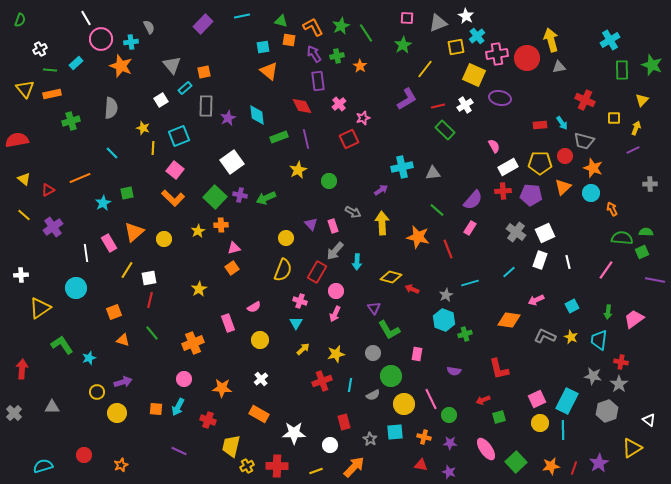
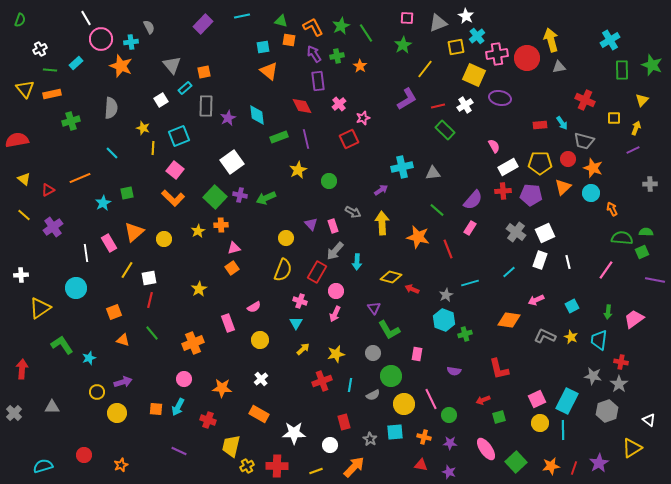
red circle at (565, 156): moved 3 px right, 3 px down
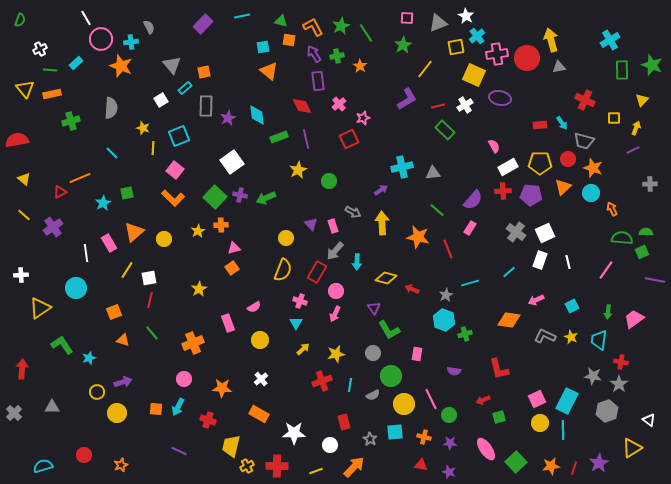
red triangle at (48, 190): moved 12 px right, 2 px down
yellow diamond at (391, 277): moved 5 px left, 1 px down
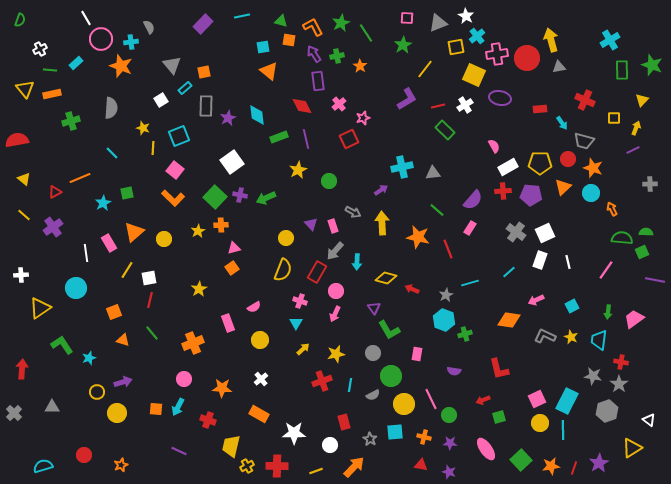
green star at (341, 26): moved 3 px up
red rectangle at (540, 125): moved 16 px up
red triangle at (60, 192): moved 5 px left
green square at (516, 462): moved 5 px right, 2 px up
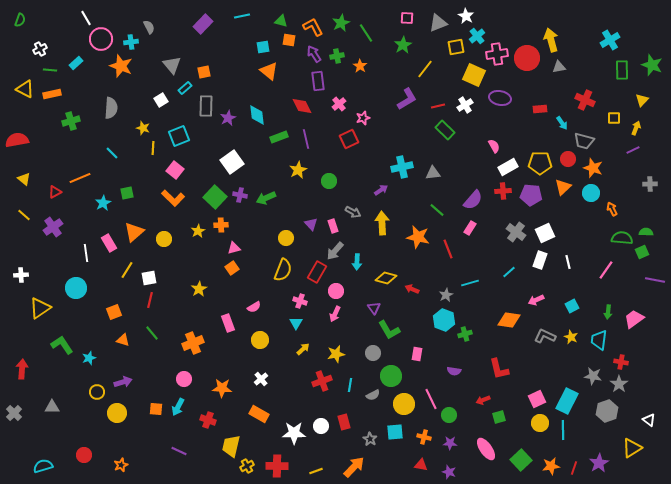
yellow triangle at (25, 89): rotated 24 degrees counterclockwise
white circle at (330, 445): moved 9 px left, 19 px up
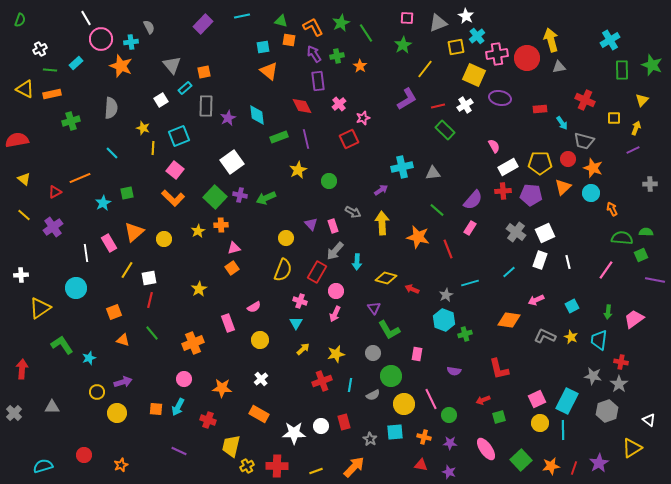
green square at (642, 252): moved 1 px left, 3 px down
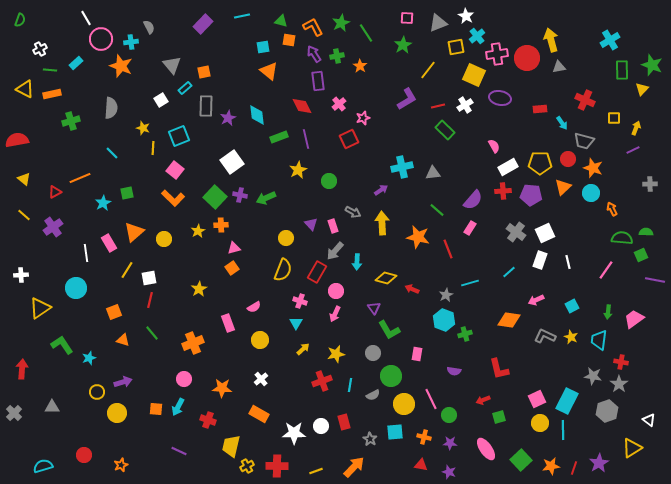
yellow line at (425, 69): moved 3 px right, 1 px down
yellow triangle at (642, 100): moved 11 px up
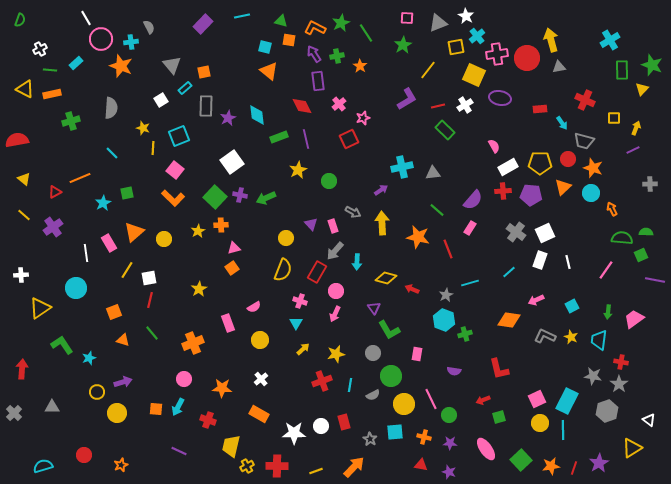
orange L-shape at (313, 27): moved 2 px right, 1 px down; rotated 35 degrees counterclockwise
cyan square at (263, 47): moved 2 px right; rotated 24 degrees clockwise
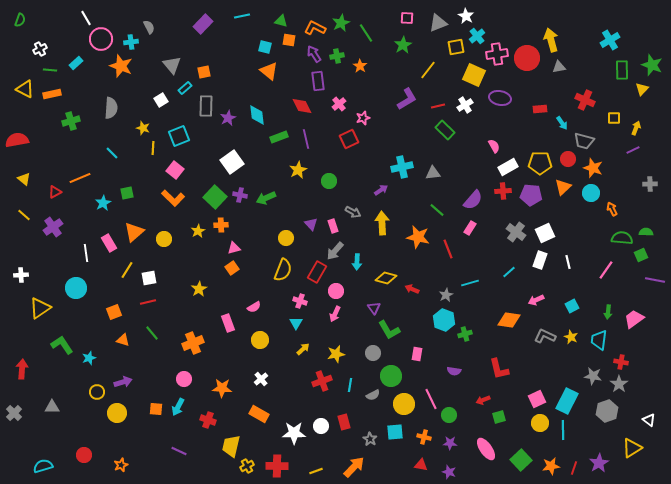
red line at (150, 300): moved 2 px left, 2 px down; rotated 63 degrees clockwise
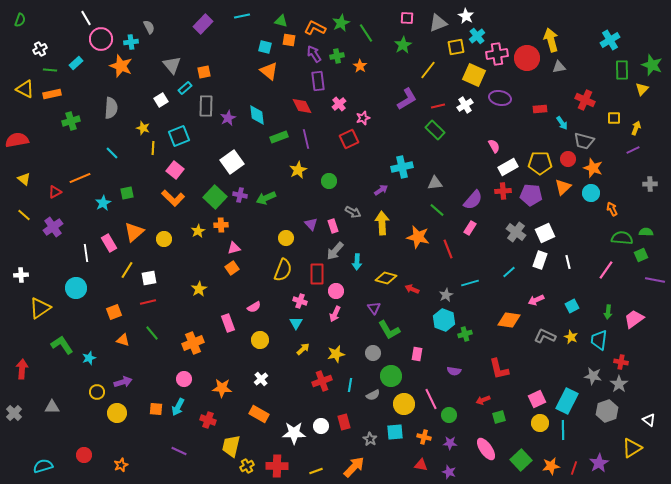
green rectangle at (445, 130): moved 10 px left
gray triangle at (433, 173): moved 2 px right, 10 px down
red rectangle at (317, 272): moved 2 px down; rotated 30 degrees counterclockwise
